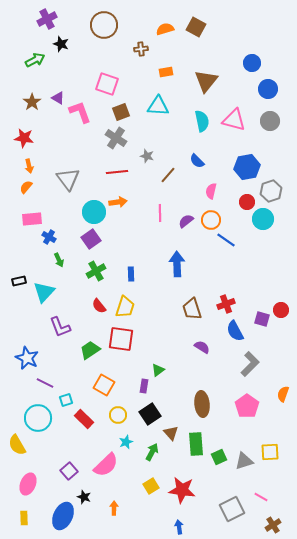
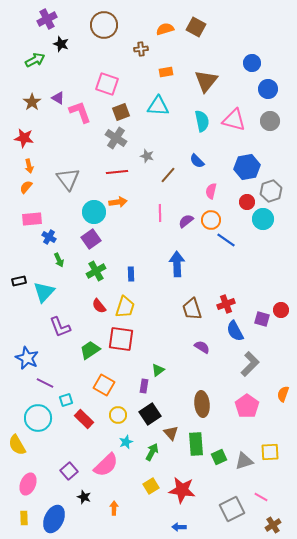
blue ellipse at (63, 516): moved 9 px left, 3 px down
blue arrow at (179, 527): rotated 80 degrees counterclockwise
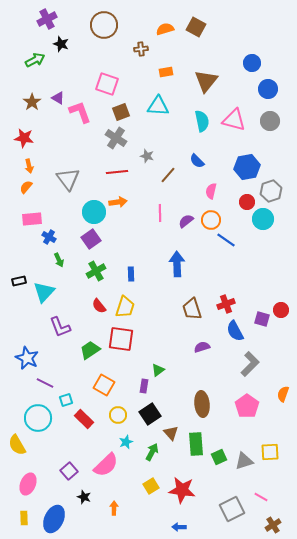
purple semicircle at (202, 347): rotated 49 degrees counterclockwise
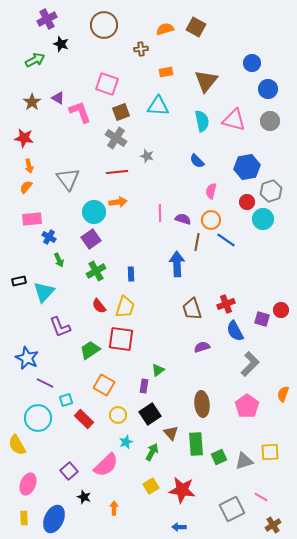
brown line at (168, 175): moved 29 px right, 67 px down; rotated 30 degrees counterclockwise
purple semicircle at (186, 221): moved 3 px left, 2 px up; rotated 56 degrees clockwise
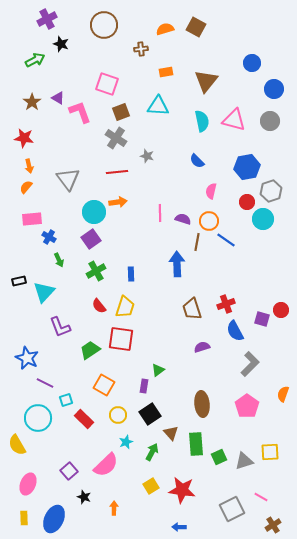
blue circle at (268, 89): moved 6 px right
orange circle at (211, 220): moved 2 px left, 1 px down
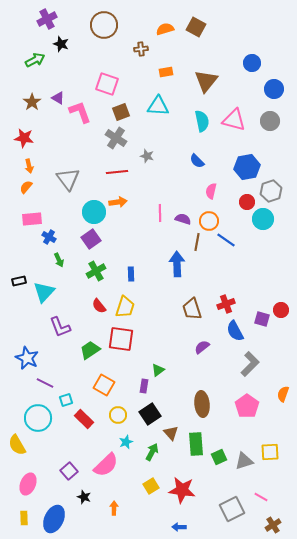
purple semicircle at (202, 347): rotated 21 degrees counterclockwise
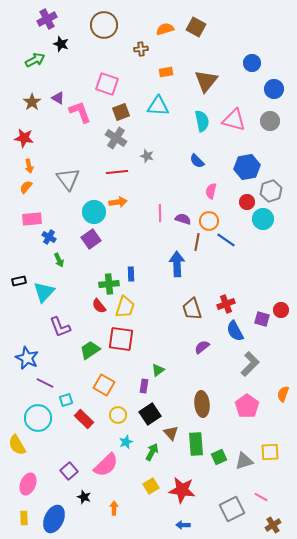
green cross at (96, 271): moved 13 px right, 13 px down; rotated 24 degrees clockwise
blue arrow at (179, 527): moved 4 px right, 2 px up
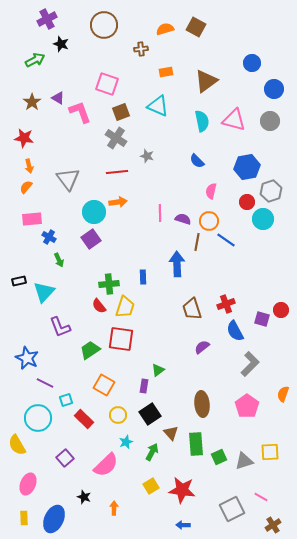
brown triangle at (206, 81): rotated 15 degrees clockwise
cyan triangle at (158, 106): rotated 20 degrees clockwise
blue rectangle at (131, 274): moved 12 px right, 3 px down
purple square at (69, 471): moved 4 px left, 13 px up
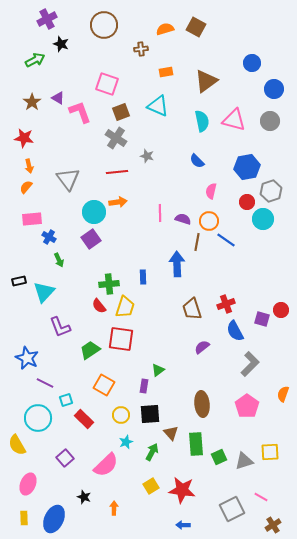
black square at (150, 414): rotated 30 degrees clockwise
yellow circle at (118, 415): moved 3 px right
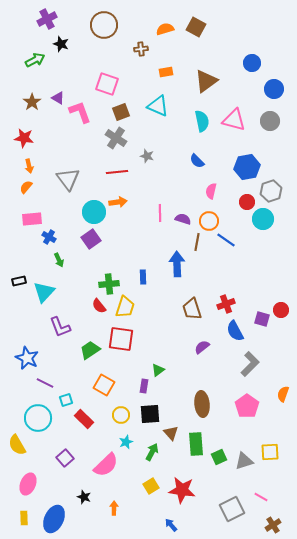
blue arrow at (183, 525): moved 12 px left; rotated 48 degrees clockwise
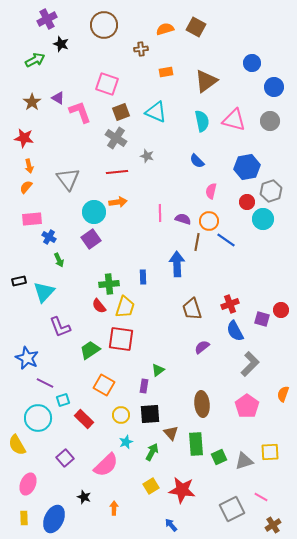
blue circle at (274, 89): moved 2 px up
cyan triangle at (158, 106): moved 2 px left, 6 px down
red cross at (226, 304): moved 4 px right
cyan square at (66, 400): moved 3 px left
